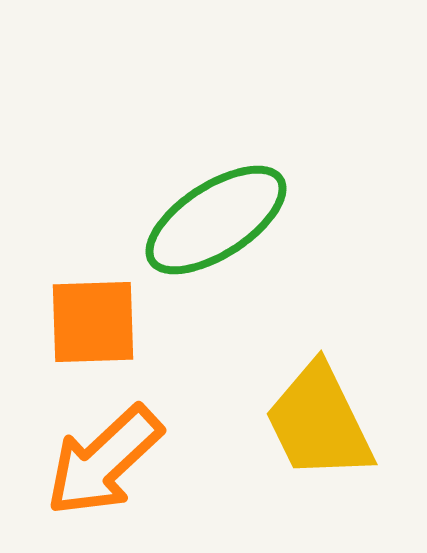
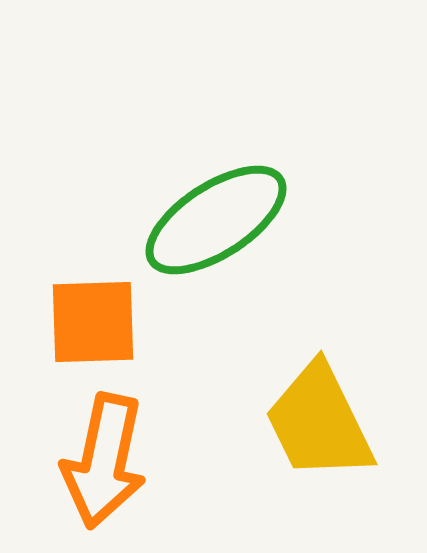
orange arrow: rotated 35 degrees counterclockwise
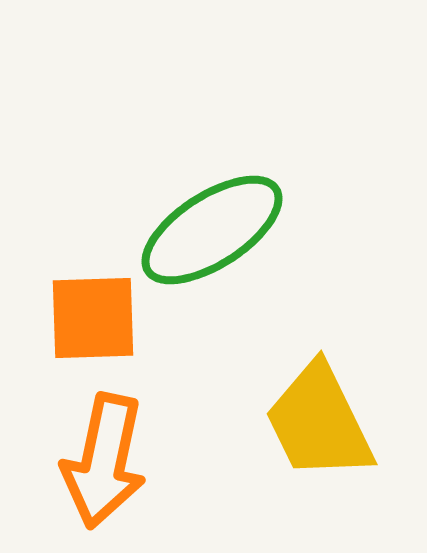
green ellipse: moved 4 px left, 10 px down
orange square: moved 4 px up
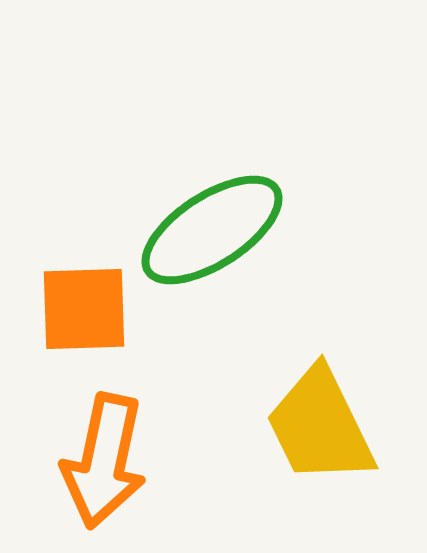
orange square: moved 9 px left, 9 px up
yellow trapezoid: moved 1 px right, 4 px down
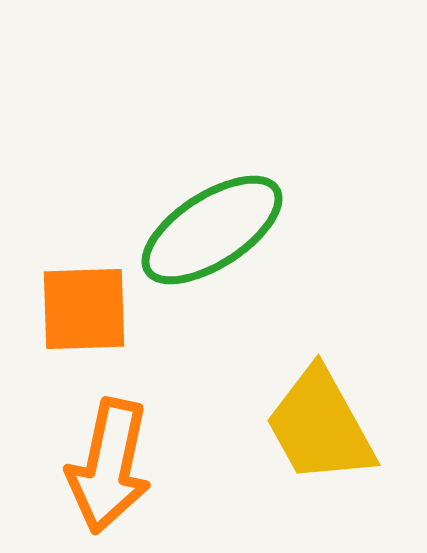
yellow trapezoid: rotated 3 degrees counterclockwise
orange arrow: moved 5 px right, 5 px down
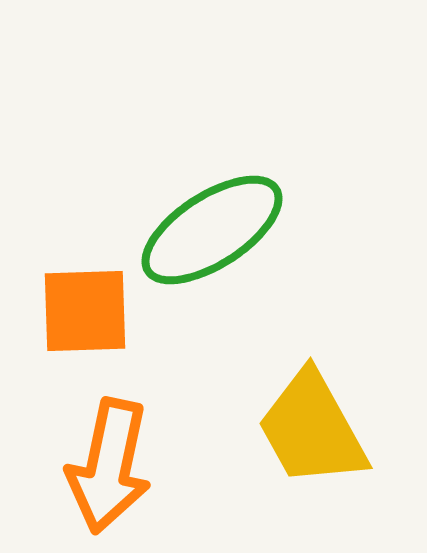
orange square: moved 1 px right, 2 px down
yellow trapezoid: moved 8 px left, 3 px down
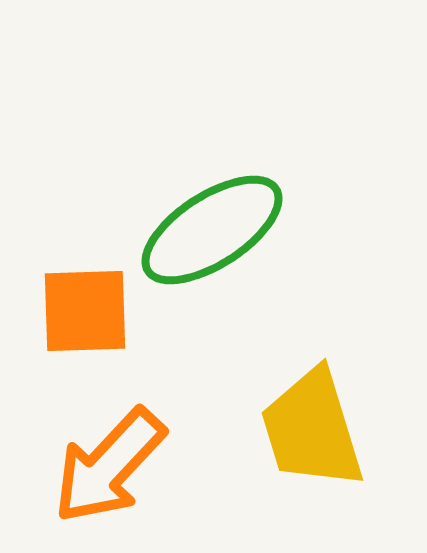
yellow trapezoid: rotated 12 degrees clockwise
orange arrow: rotated 31 degrees clockwise
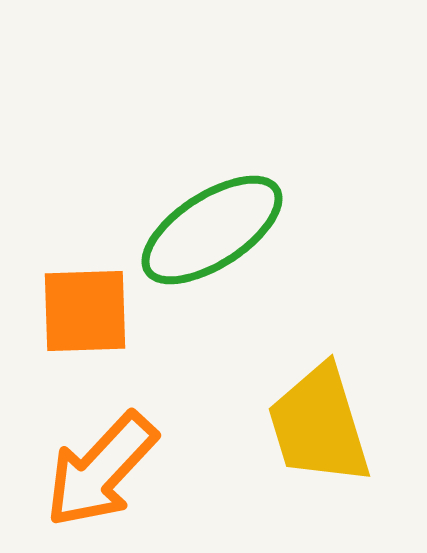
yellow trapezoid: moved 7 px right, 4 px up
orange arrow: moved 8 px left, 4 px down
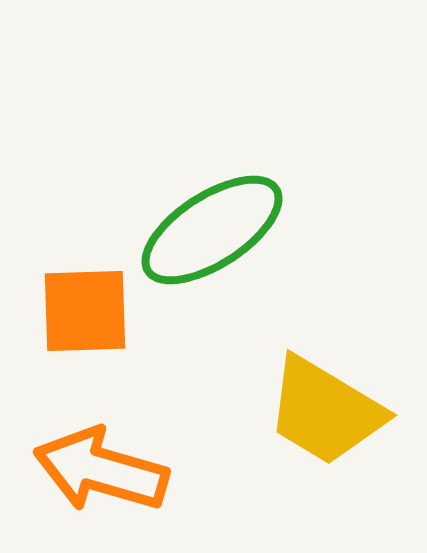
yellow trapezoid: moved 6 px right, 14 px up; rotated 42 degrees counterclockwise
orange arrow: rotated 63 degrees clockwise
